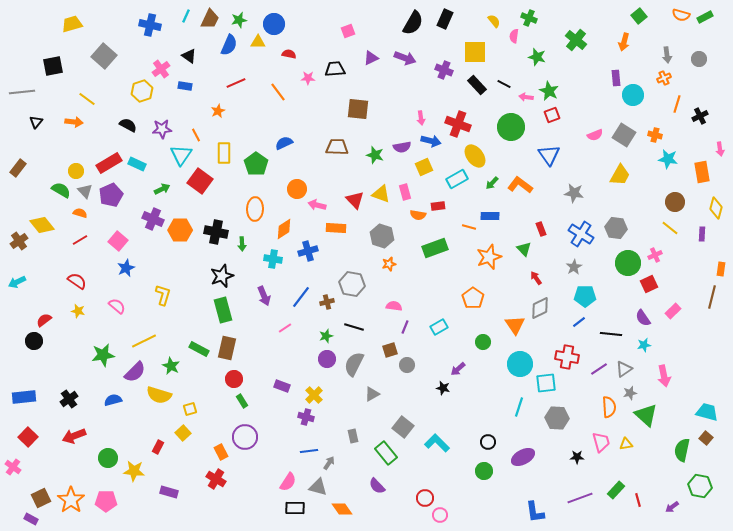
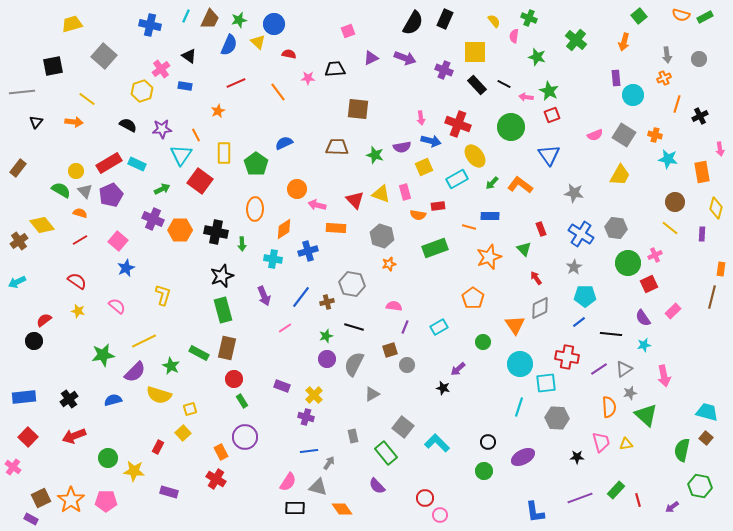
yellow triangle at (258, 42): rotated 42 degrees clockwise
green rectangle at (199, 349): moved 4 px down
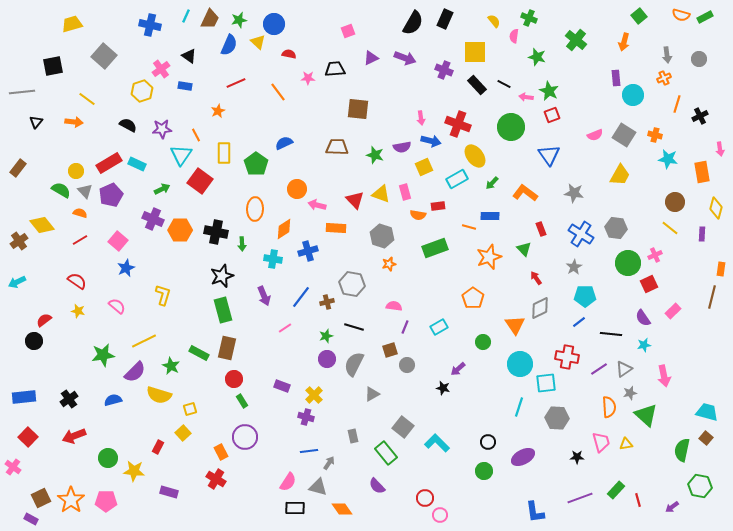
orange L-shape at (520, 185): moved 5 px right, 8 px down
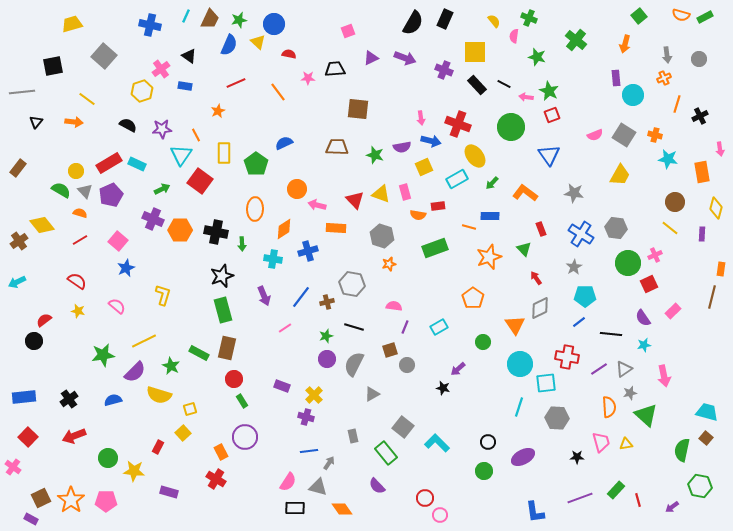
orange arrow at (624, 42): moved 1 px right, 2 px down
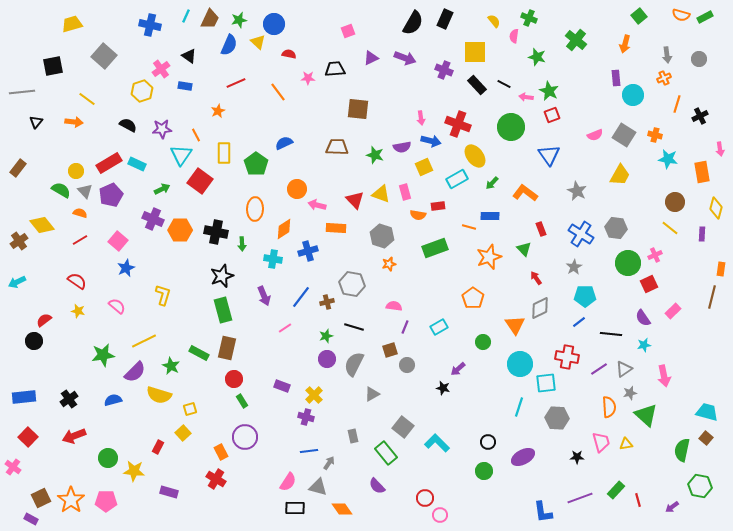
gray star at (574, 193): moved 3 px right, 2 px up; rotated 18 degrees clockwise
blue L-shape at (535, 512): moved 8 px right
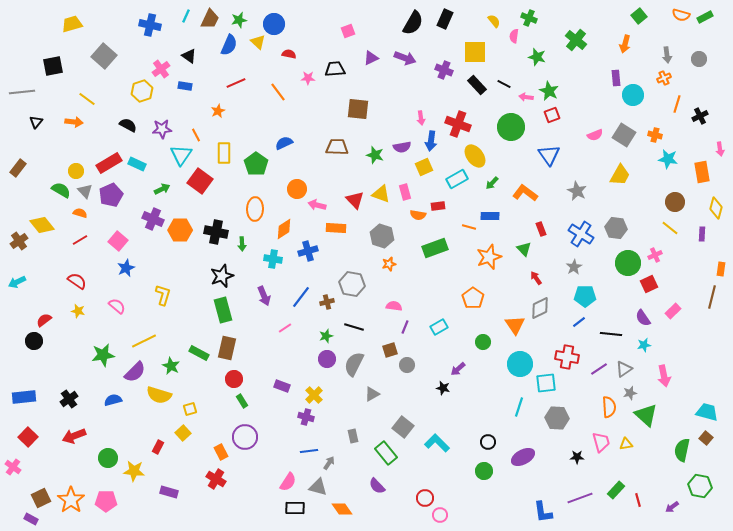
blue arrow at (431, 141): rotated 84 degrees clockwise
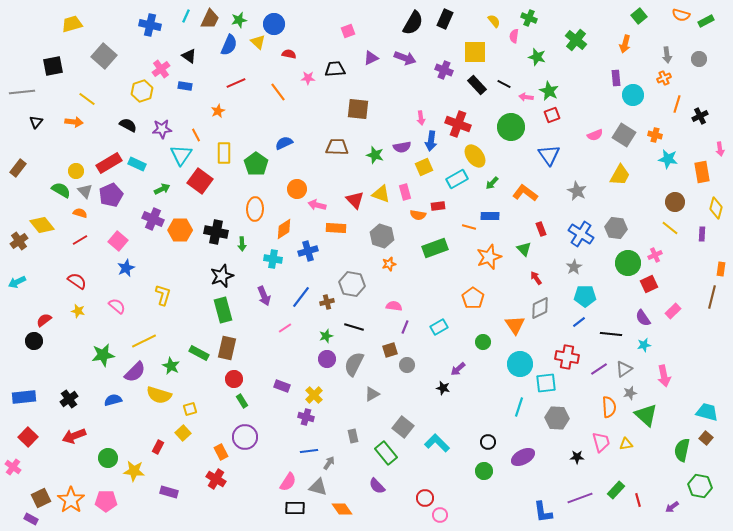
green rectangle at (705, 17): moved 1 px right, 4 px down
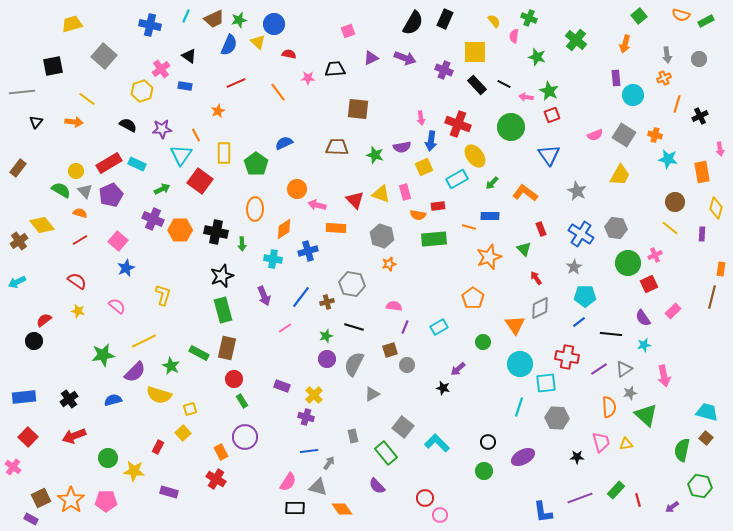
brown trapezoid at (210, 19): moved 4 px right; rotated 40 degrees clockwise
green rectangle at (435, 248): moved 1 px left, 9 px up; rotated 15 degrees clockwise
